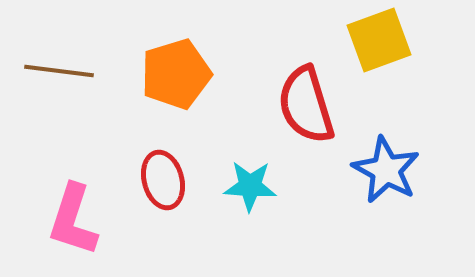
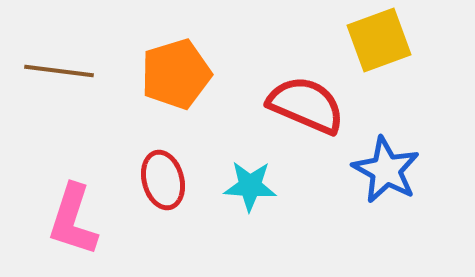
red semicircle: rotated 130 degrees clockwise
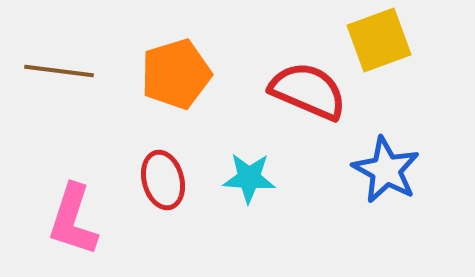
red semicircle: moved 2 px right, 14 px up
cyan star: moved 1 px left, 8 px up
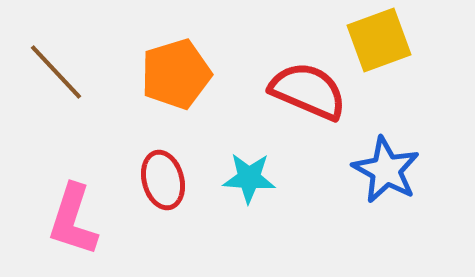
brown line: moved 3 px left, 1 px down; rotated 40 degrees clockwise
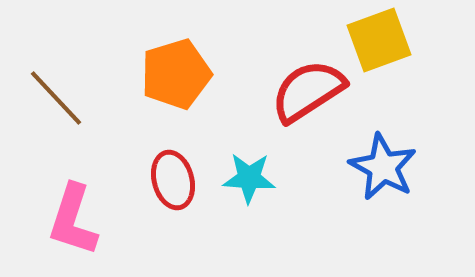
brown line: moved 26 px down
red semicircle: rotated 56 degrees counterclockwise
blue star: moved 3 px left, 3 px up
red ellipse: moved 10 px right
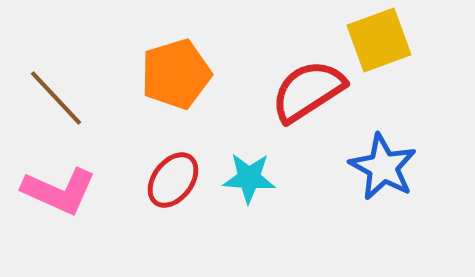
red ellipse: rotated 52 degrees clockwise
pink L-shape: moved 14 px left, 29 px up; rotated 84 degrees counterclockwise
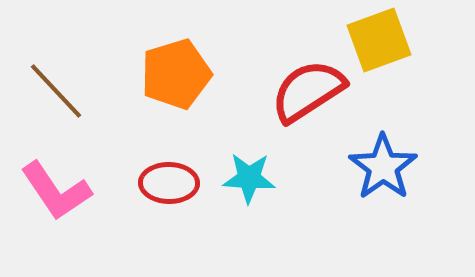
brown line: moved 7 px up
blue star: rotated 8 degrees clockwise
red ellipse: moved 4 px left, 3 px down; rotated 54 degrees clockwise
pink L-shape: moved 3 px left; rotated 32 degrees clockwise
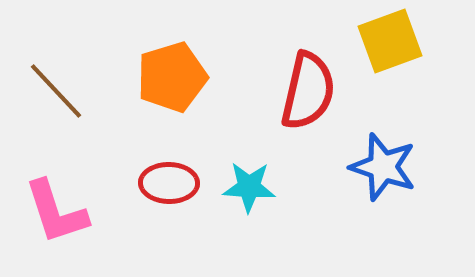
yellow square: moved 11 px right, 1 px down
orange pentagon: moved 4 px left, 3 px down
red semicircle: rotated 136 degrees clockwise
blue star: rotated 18 degrees counterclockwise
cyan star: moved 9 px down
pink L-shape: moved 21 px down; rotated 16 degrees clockwise
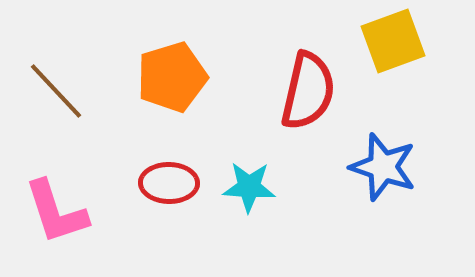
yellow square: moved 3 px right
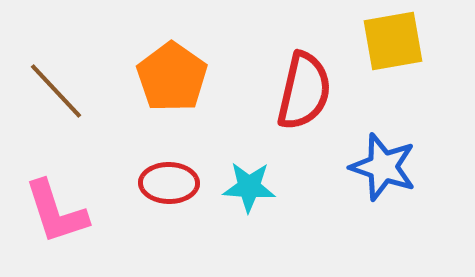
yellow square: rotated 10 degrees clockwise
orange pentagon: rotated 20 degrees counterclockwise
red semicircle: moved 4 px left
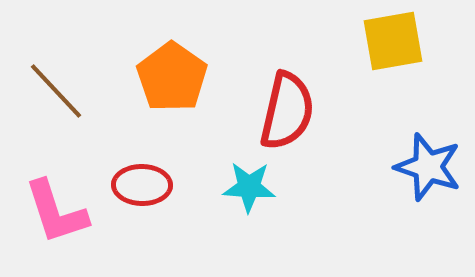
red semicircle: moved 17 px left, 20 px down
blue star: moved 45 px right
red ellipse: moved 27 px left, 2 px down
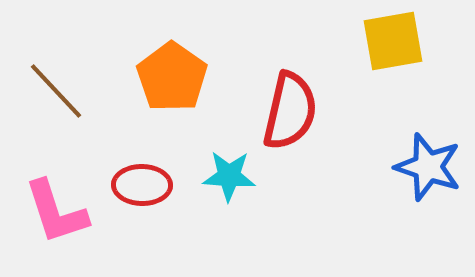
red semicircle: moved 3 px right
cyan star: moved 20 px left, 11 px up
